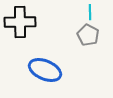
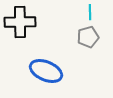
gray pentagon: moved 2 px down; rotated 30 degrees clockwise
blue ellipse: moved 1 px right, 1 px down
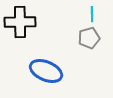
cyan line: moved 2 px right, 2 px down
gray pentagon: moved 1 px right, 1 px down
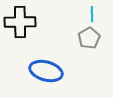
gray pentagon: rotated 15 degrees counterclockwise
blue ellipse: rotated 8 degrees counterclockwise
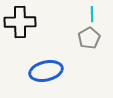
blue ellipse: rotated 28 degrees counterclockwise
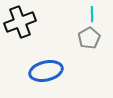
black cross: rotated 20 degrees counterclockwise
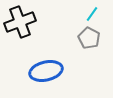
cyan line: rotated 35 degrees clockwise
gray pentagon: rotated 15 degrees counterclockwise
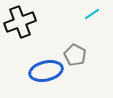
cyan line: rotated 21 degrees clockwise
gray pentagon: moved 14 px left, 17 px down
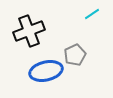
black cross: moved 9 px right, 9 px down
gray pentagon: rotated 20 degrees clockwise
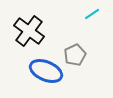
black cross: rotated 32 degrees counterclockwise
blue ellipse: rotated 36 degrees clockwise
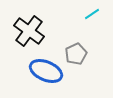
gray pentagon: moved 1 px right, 1 px up
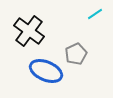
cyan line: moved 3 px right
